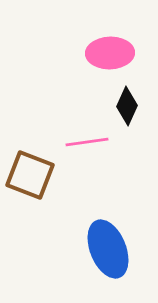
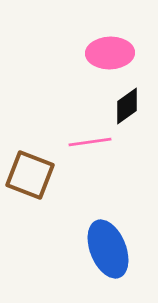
black diamond: rotated 30 degrees clockwise
pink line: moved 3 px right
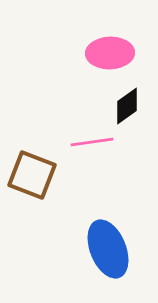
pink line: moved 2 px right
brown square: moved 2 px right
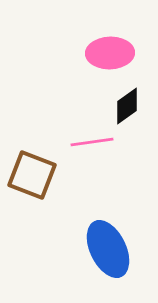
blue ellipse: rotated 4 degrees counterclockwise
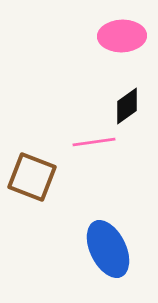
pink ellipse: moved 12 px right, 17 px up
pink line: moved 2 px right
brown square: moved 2 px down
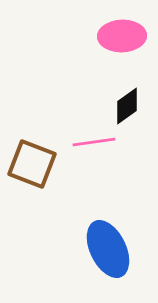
brown square: moved 13 px up
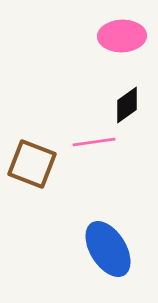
black diamond: moved 1 px up
blue ellipse: rotated 6 degrees counterclockwise
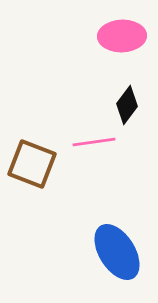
black diamond: rotated 18 degrees counterclockwise
blue ellipse: moved 9 px right, 3 px down
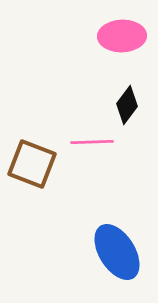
pink line: moved 2 px left; rotated 6 degrees clockwise
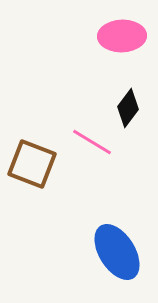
black diamond: moved 1 px right, 3 px down
pink line: rotated 33 degrees clockwise
